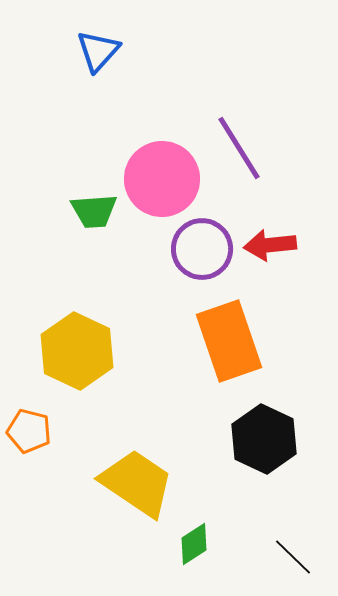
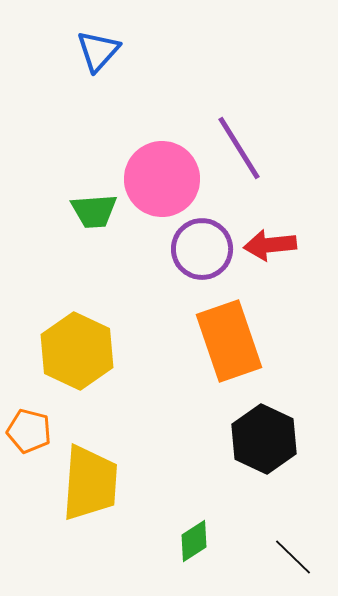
yellow trapezoid: moved 47 px left; rotated 60 degrees clockwise
green diamond: moved 3 px up
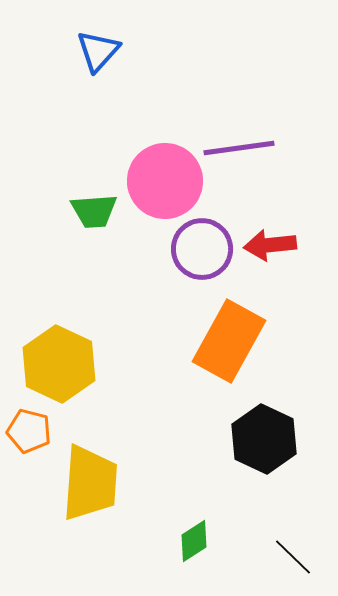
purple line: rotated 66 degrees counterclockwise
pink circle: moved 3 px right, 2 px down
orange rectangle: rotated 48 degrees clockwise
yellow hexagon: moved 18 px left, 13 px down
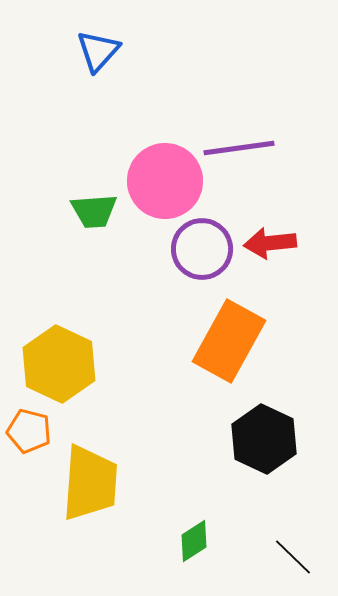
red arrow: moved 2 px up
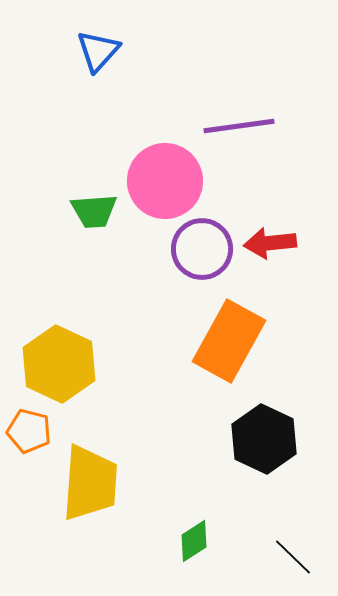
purple line: moved 22 px up
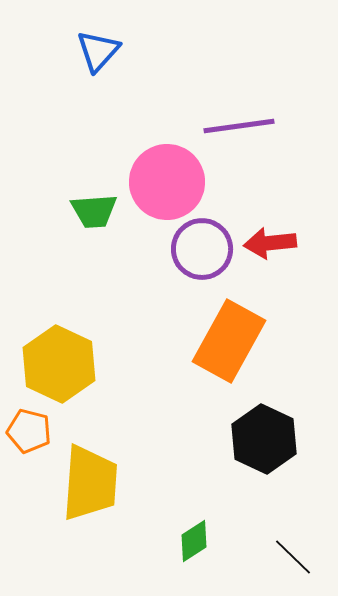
pink circle: moved 2 px right, 1 px down
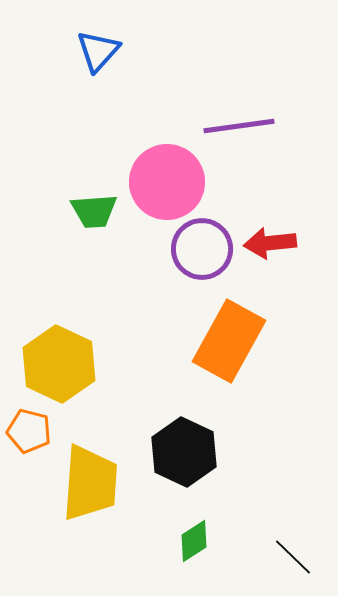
black hexagon: moved 80 px left, 13 px down
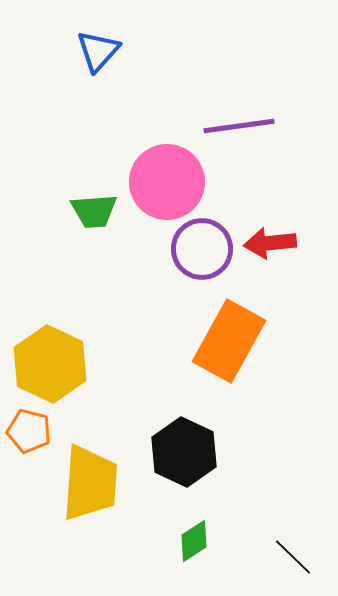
yellow hexagon: moved 9 px left
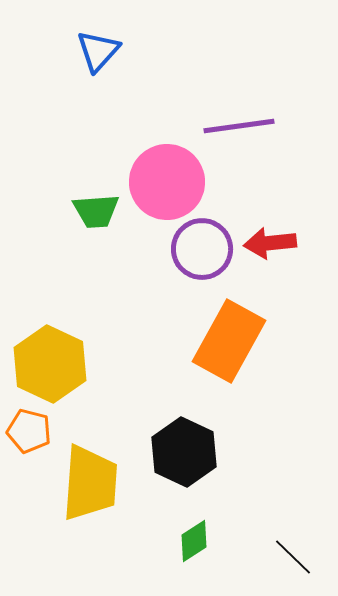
green trapezoid: moved 2 px right
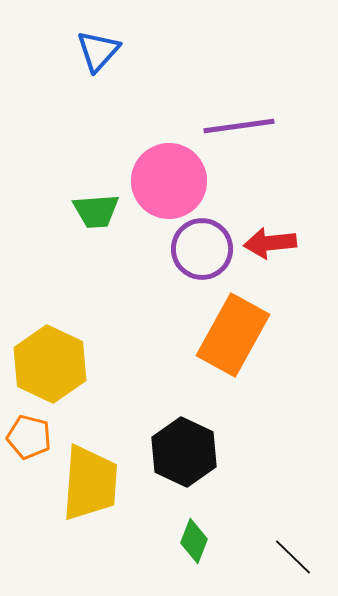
pink circle: moved 2 px right, 1 px up
orange rectangle: moved 4 px right, 6 px up
orange pentagon: moved 6 px down
green diamond: rotated 36 degrees counterclockwise
